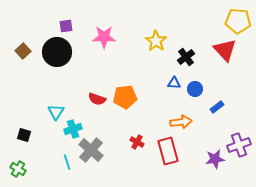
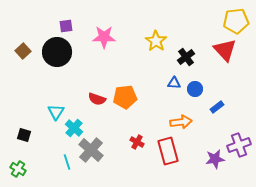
yellow pentagon: moved 2 px left; rotated 10 degrees counterclockwise
cyan cross: moved 1 px right, 1 px up; rotated 30 degrees counterclockwise
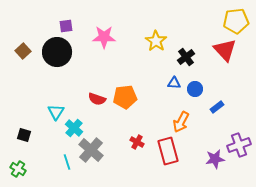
orange arrow: rotated 125 degrees clockwise
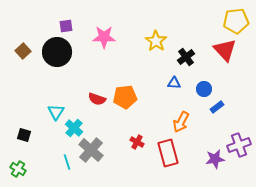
blue circle: moved 9 px right
red rectangle: moved 2 px down
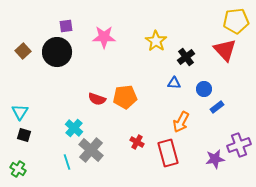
cyan triangle: moved 36 px left
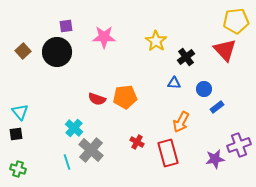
cyan triangle: rotated 12 degrees counterclockwise
black square: moved 8 px left, 1 px up; rotated 24 degrees counterclockwise
green cross: rotated 14 degrees counterclockwise
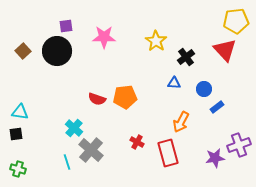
black circle: moved 1 px up
cyan triangle: rotated 42 degrees counterclockwise
purple star: moved 1 px up
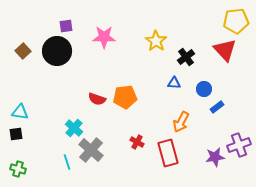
purple star: moved 1 px up
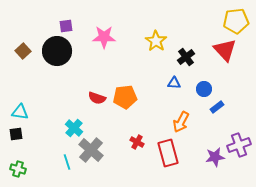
red semicircle: moved 1 px up
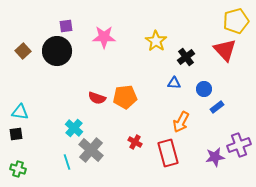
yellow pentagon: rotated 10 degrees counterclockwise
red cross: moved 2 px left
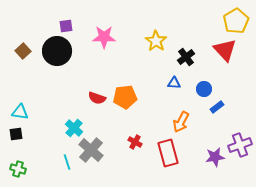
yellow pentagon: rotated 15 degrees counterclockwise
purple cross: moved 1 px right
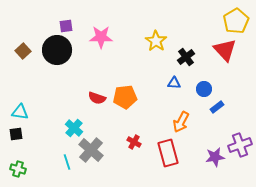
pink star: moved 3 px left
black circle: moved 1 px up
red cross: moved 1 px left
